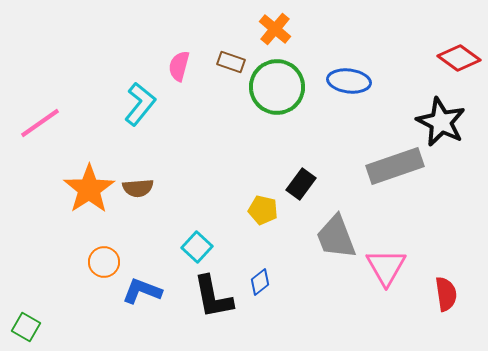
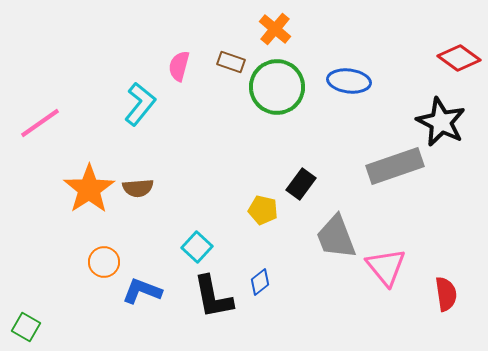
pink triangle: rotated 9 degrees counterclockwise
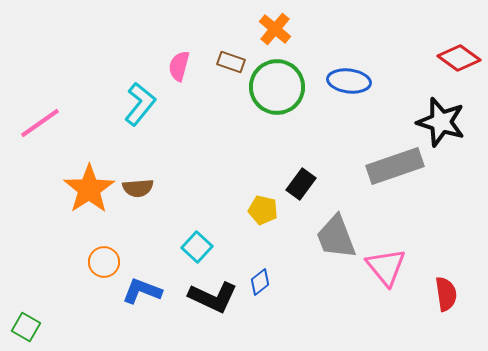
black star: rotated 9 degrees counterclockwise
black L-shape: rotated 54 degrees counterclockwise
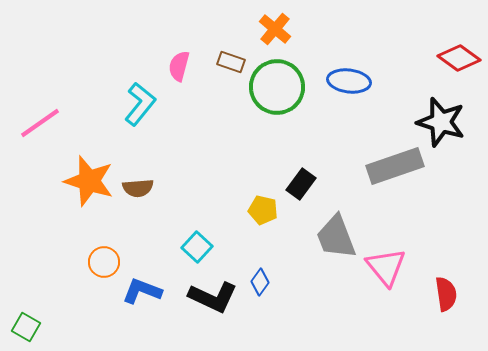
orange star: moved 8 px up; rotated 21 degrees counterclockwise
blue diamond: rotated 16 degrees counterclockwise
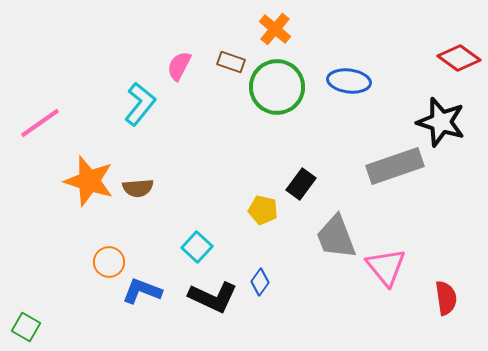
pink semicircle: rotated 12 degrees clockwise
orange circle: moved 5 px right
red semicircle: moved 4 px down
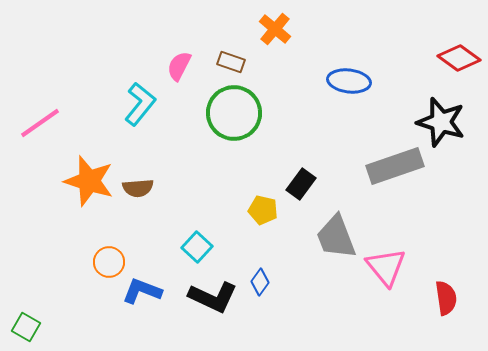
green circle: moved 43 px left, 26 px down
